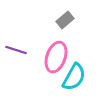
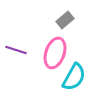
pink ellipse: moved 1 px left, 4 px up
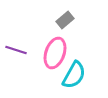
cyan semicircle: moved 2 px up
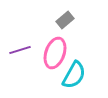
purple line: moved 4 px right; rotated 35 degrees counterclockwise
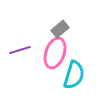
gray rectangle: moved 5 px left, 9 px down
cyan semicircle: rotated 12 degrees counterclockwise
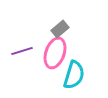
purple line: moved 2 px right, 1 px down
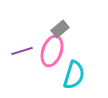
pink ellipse: moved 3 px left, 2 px up
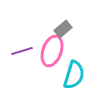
gray rectangle: moved 3 px right
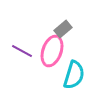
purple line: rotated 45 degrees clockwise
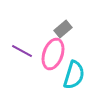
pink ellipse: moved 1 px right, 3 px down
